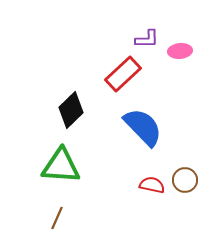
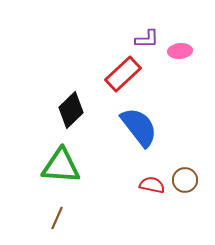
blue semicircle: moved 4 px left; rotated 6 degrees clockwise
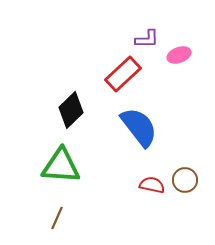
pink ellipse: moved 1 px left, 4 px down; rotated 15 degrees counterclockwise
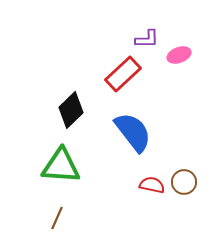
blue semicircle: moved 6 px left, 5 px down
brown circle: moved 1 px left, 2 px down
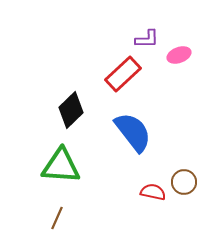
red semicircle: moved 1 px right, 7 px down
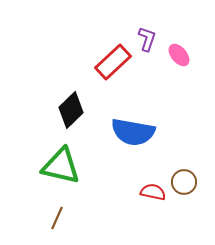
purple L-shape: rotated 70 degrees counterclockwise
pink ellipse: rotated 70 degrees clockwise
red rectangle: moved 10 px left, 12 px up
blue semicircle: rotated 138 degrees clockwise
green triangle: rotated 9 degrees clockwise
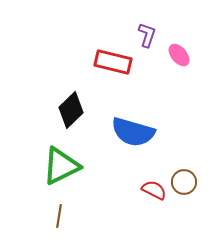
purple L-shape: moved 4 px up
red rectangle: rotated 57 degrees clockwise
blue semicircle: rotated 6 degrees clockwise
green triangle: rotated 39 degrees counterclockwise
red semicircle: moved 1 px right, 2 px up; rotated 15 degrees clockwise
brown line: moved 2 px right, 2 px up; rotated 15 degrees counterclockwise
